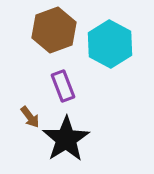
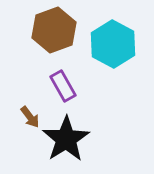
cyan hexagon: moved 3 px right
purple rectangle: rotated 8 degrees counterclockwise
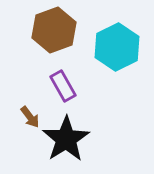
cyan hexagon: moved 4 px right, 3 px down; rotated 6 degrees clockwise
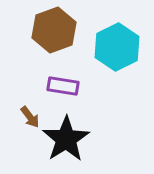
purple rectangle: rotated 52 degrees counterclockwise
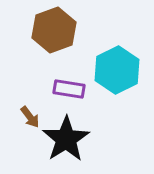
cyan hexagon: moved 23 px down
purple rectangle: moved 6 px right, 3 px down
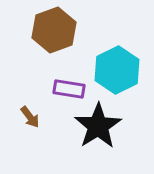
black star: moved 32 px right, 13 px up
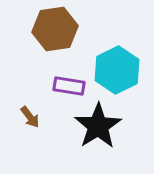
brown hexagon: moved 1 px right, 1 px up; rotated 12 degrees clockwise
purple rectangle: moved 3 px up
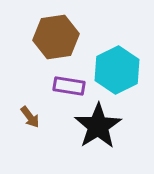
brown hexagon: moved 1 px right, 8 px down
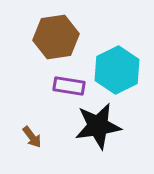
brown arrow: moved 2 px right, 20 px down
black star: rotated 24 degrees clockwise
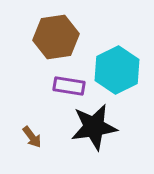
black star: moved 4 px left, 1 px down
